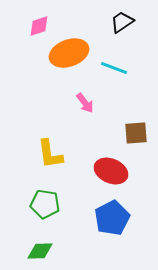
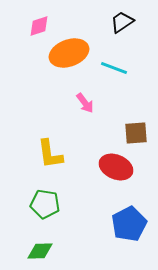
red ellipse: moved 5 px right, 4 px up
blue pentagon: moved 17 px right, 6 px down
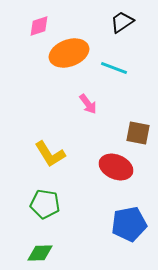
pink arrow: moved 3 px right, 1 px down
brown square: moved 2 px right; rotated 15 degrees clockwise
yellow L-shape: rotated 24 degrees counterclockwise
blue pentagon: rotated 16 degrees clockwise
green diamond: moved 2 px down
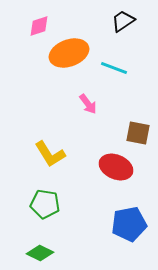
black trapezoid: moved 1 px right, 1 px up
green diamond: rotated 28 degrees clockwise
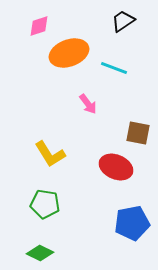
blue pentagon: moved 3 px right, 1 px up
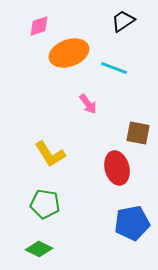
red ellipse: moved 1 px right, 1 px down; rotated 52 degrees clockwise
green diamond: moved 1 px left, 4 px up
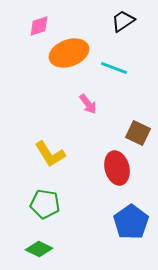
brown square: rotated 15 degrees clockwise
blue pentagon: moved 1 px left, 1 px up; rotated 24 degrees counterclockwise
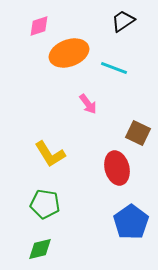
green diamond: moved 1 px right; rotated 40 degrees counterclockwise
